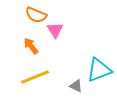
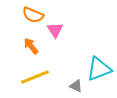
orange semicircle: moved 3 px left
cyan triangle: moved 1 px up
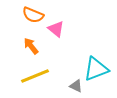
pink triangle: moved 1 px right, 1 px up; rotated 18 degrees counterclockwise
cyan triangle: moved 3 px left
yellow line: moved 1 px up
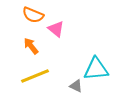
cyan triangle: rotated 16 degrees clockwise
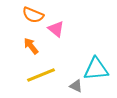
yellow line: moved 6 px right, 1 px up
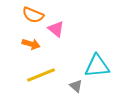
orange arrow: moved 2 px up; rotated 144 degrees clockwise
cyan triangle: moved 1 px right, 3 px up
gray triangle: rotated 16 degrees clockwise
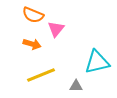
pink triangle: rotated 30 degrees clockwise
orange arrow: moved 1 px right
cyan triangle: moved 4 px up; rotated 8 degrees counterclockwise
gray triangle: rotated 40 degrees counterclockwise
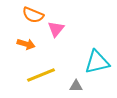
orange arrow: moved 6 px left
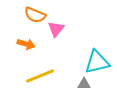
orange semicircle: moved 2 px right
yellow line: moved 1 px left, 1 px down
gray triangle: moved 8 px right, 2 px up
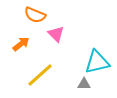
pink triangle: moved 5 px down; rotated 24 degrees counterclockwise
orange arrow: moved 5 px left; rotated 54 degrees counterclockwise
yellow line: moved 1 px up; rotated 20 degrees counterclockwise
